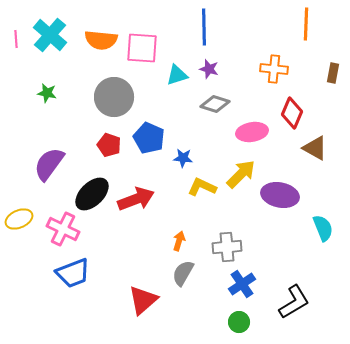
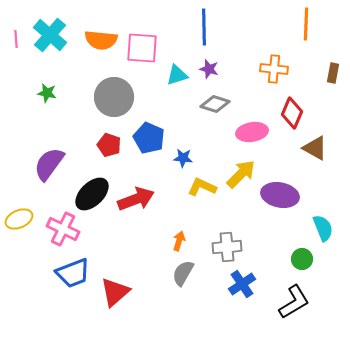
red triangle: moved 28 px left, 8 px up
green circle: moved 63 px right, 63 px up
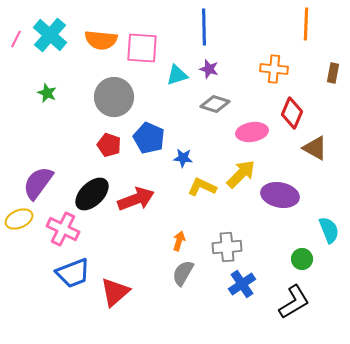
pink line: rotated 30 degrees clockwise
green star: rotated 12 degrees clockwise
purple semicircle: moved 11 px left, 19 px down
cyan semicircle: moved 6 px right, 2 px down
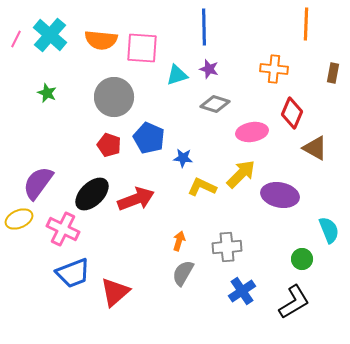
blue cross: moved 7 px down
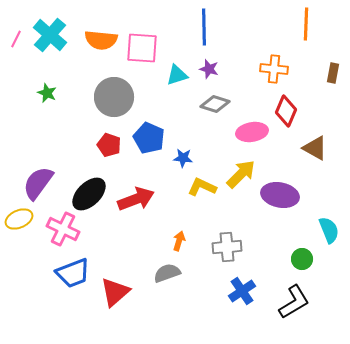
red diamond: moved 6 px left, 2 px up
black ellipse: moved 3 px left
gray semicircle: moved 16 px left; rotated 40 degrees clockwise
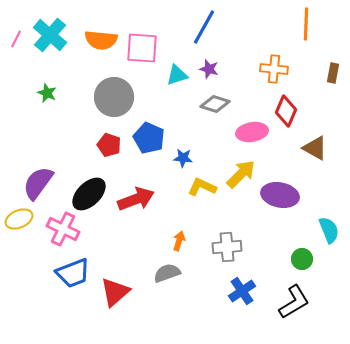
blue line: rotated 30 degrees clockwise
